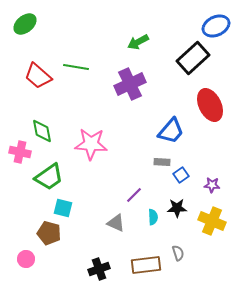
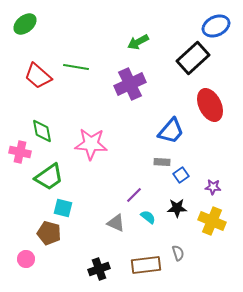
purple star: moved 1 px right, 2 px down
cyan semicircle: moved 5 px left; rotated 49 degrees counterclockwise
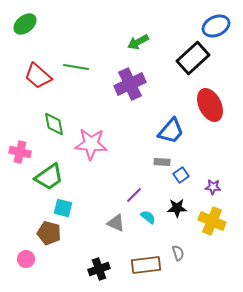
green diamond: moved 12 px right, 7 px up
